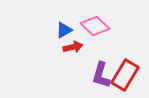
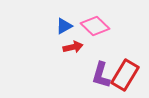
blue triangle: moved 4 px up
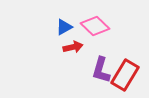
blue triangle: moved 1 px down
purple L-shape: moved 5 px up
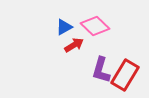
red arrow: moved 1 px right, 2 px up; rotated 18 degrees counterclockwise
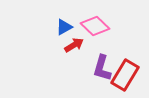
purple L-shape: moved 1 px right, 2 px up
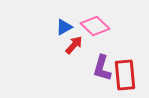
red arrow: rotated 18 degrees counterclockwise
red rectangle: rotated 36 degrees counterclockwise
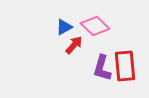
red rectangle: moved 9 px up
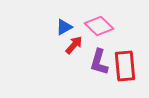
pink diamond: moved 4 px right
purple L-shape: moved 3 px left, 6 px up
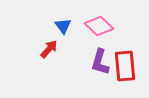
blue triangle: moved 1 px left, 1 px up; rotated 36 degrees counterclockwise
red arrow: moved 25 px left, 4 px down
purple L-shape: moved 1 px right
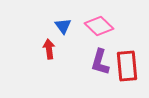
red arrow: rotated 48 degrees counterclockwise
red rectangle: moved 2 px right
